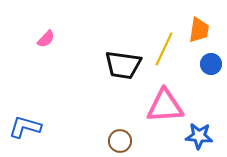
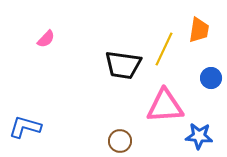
blue circle: moved 14 px down
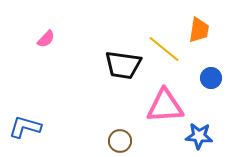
yellow line: rotated 76 degrees counterclockwise
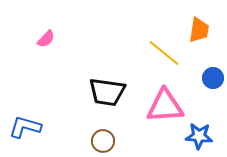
yellow line: moved 4 px down
black trapezoid: moved 16 px left, 27 px down
blue circle: moved 2 px right
brown circle: moved 17 px left
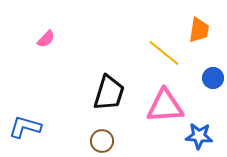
black trapezoid: moved 2 px right, 1 px down; rotated 81 degrees counterclockwise
brown circle: moved 1 px left
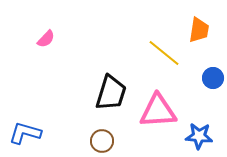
black trapezoid: moved 2 px right
pink triangle: moved 7 px left, 5 px down
blue L-shape: moved 6 px down
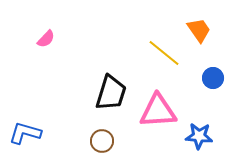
orange trapezoid: rotated 44 degrees counterclockwise
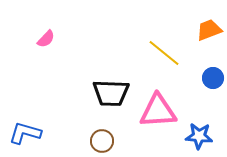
orange trapezoid: moved 10 px right; rotated 76 degrees counterclockwise
black trapezoid: rotated 75 degrees clockwise
